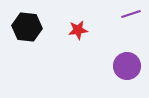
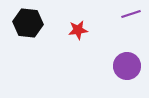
black hexagon: moved 1 px right, 4 px up
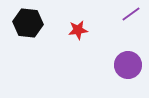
purple line: rotated 18 degrees counterclockwise
purple circle: moved 1 px right, 1 px up
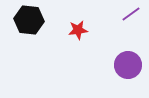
black hexagon: moved 1 px right, 3 px up
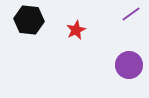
red star: moved 2 px left; rotated 18 degrees counterclockwise
purple circle: moved 1 px right
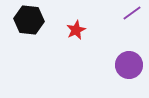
purple line: moved 1 px right, 1 px up
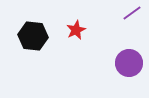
black hexagon: moved 4 px right, 16 px down
purple circle: moved 2 px up
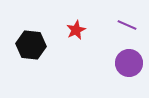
purple line: moved 5 px left, 12 px down; rotated 60 degrees clockwise
black hexagon: moved 2 px left, 9 px down
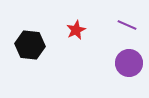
black hexagon: moved 1 px left
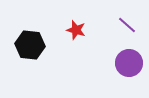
purple line: rotated 18 degrees clockwise
red star: rotated 30 degrees counterclockwise
